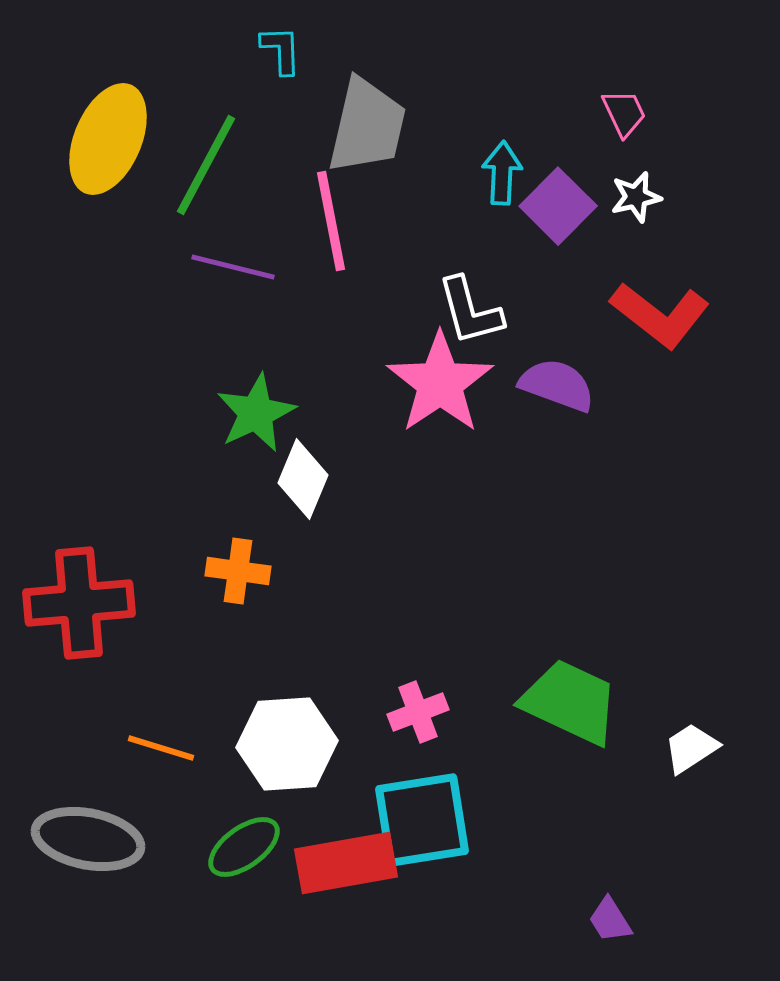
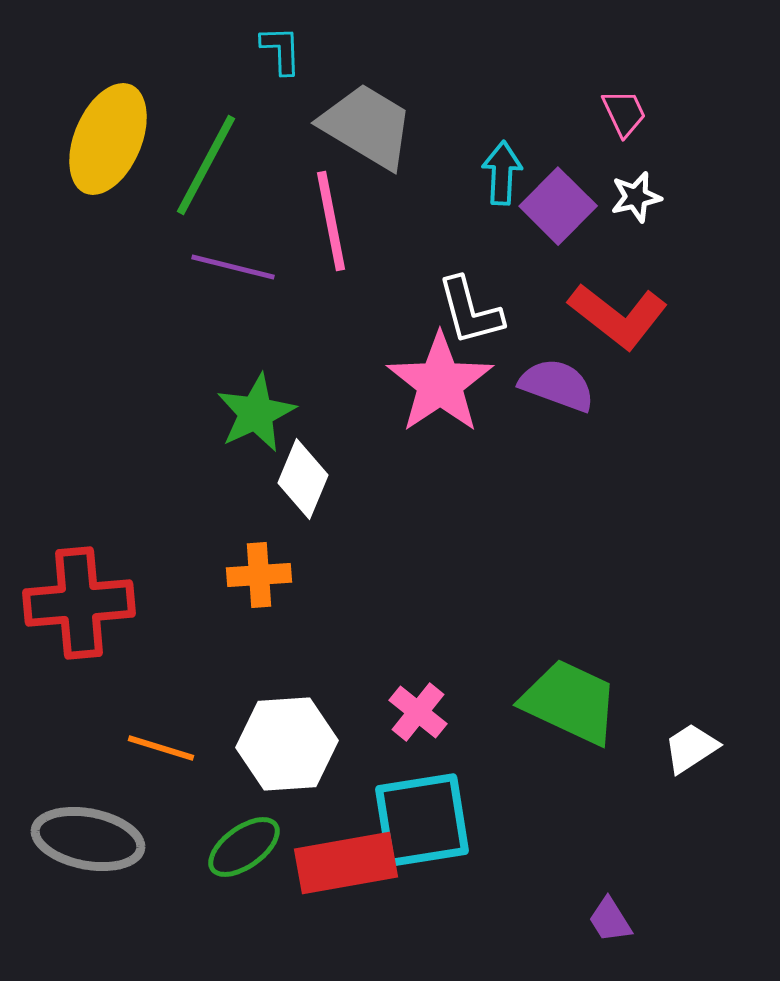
gray trapezoid: rotated 72 degrees counterclockwise
red L-shape: moved 42 px left, 1 px down
orange cross: moved 21 px right, 4 px down; rotated 12 degrees counterclockwise
pink cross: rotated 30 degrees counterclockwise
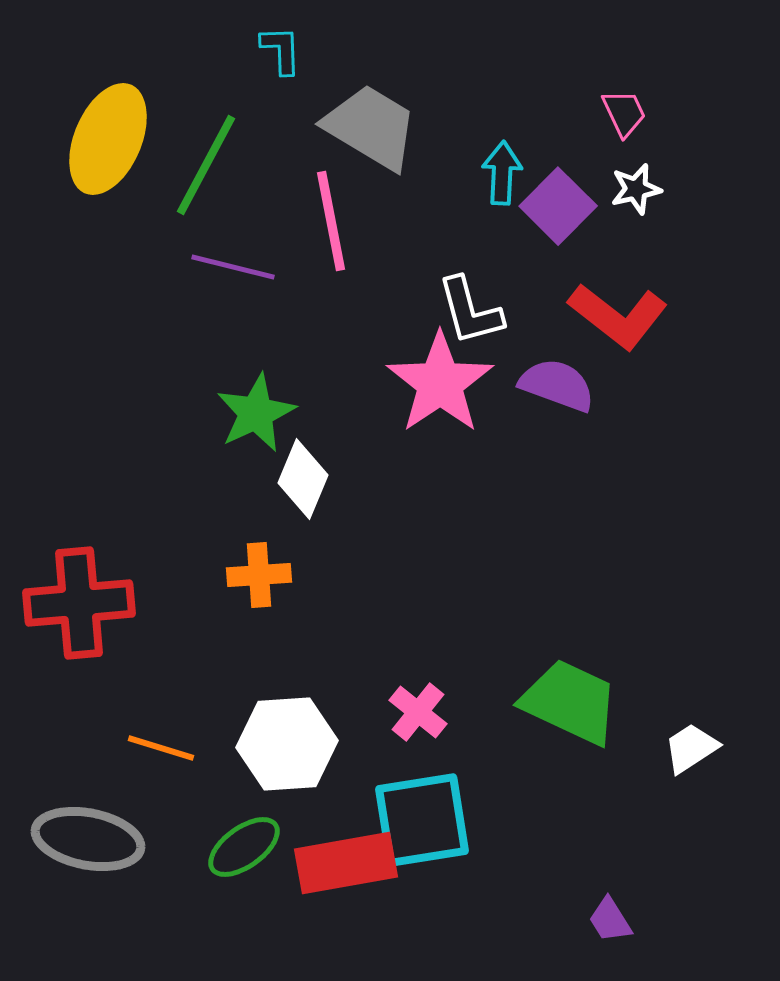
gray trapezoid: moved 4 px right, 1 px down
white star: moved 8 px up
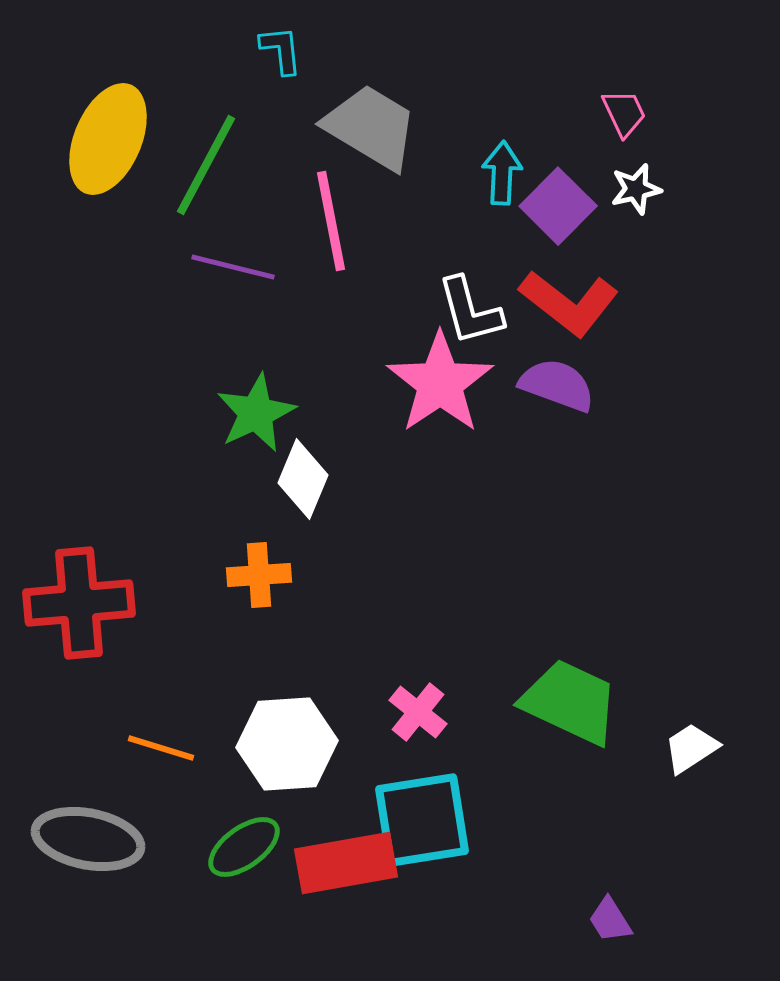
cyan L-shape: rotated 4 degrees counterclockwise
red L-shape: moved 49 px left, 13 px up
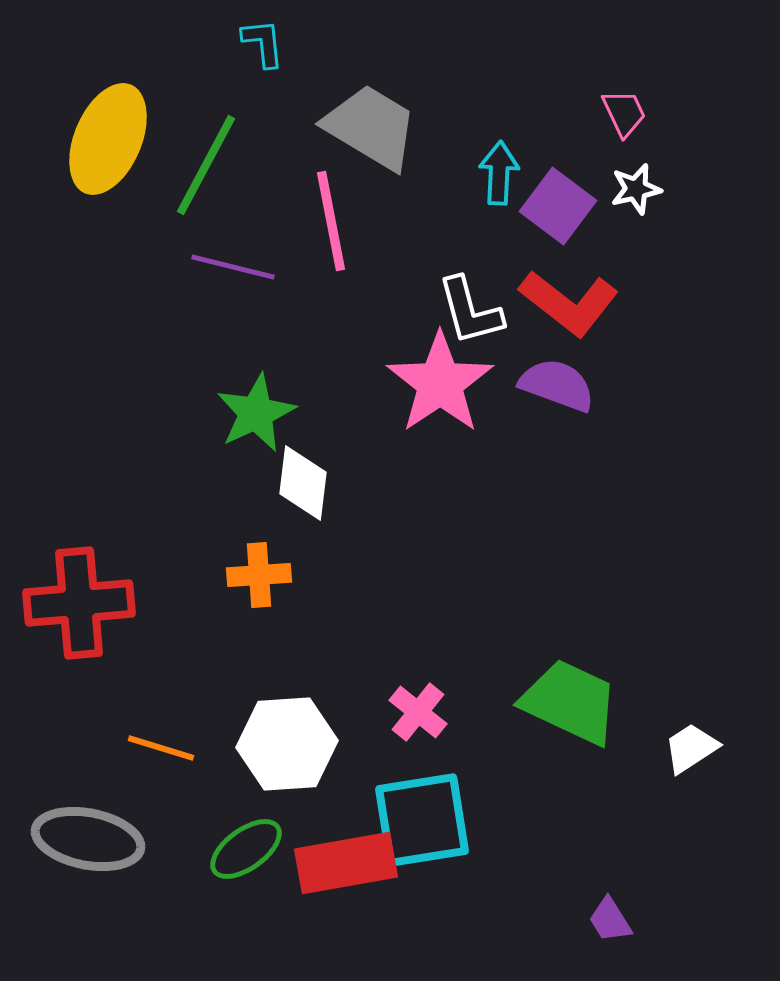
cyan L-shape: moved 18 px left, 7 px up
cyan arrow: moved 3 px left
purple square: rotated 8 degrees counterclockwise
white diamond: moved 4 px down; rotated 16 degrees counterclockwise
green ellipse: moved 2 px right, 2 px down
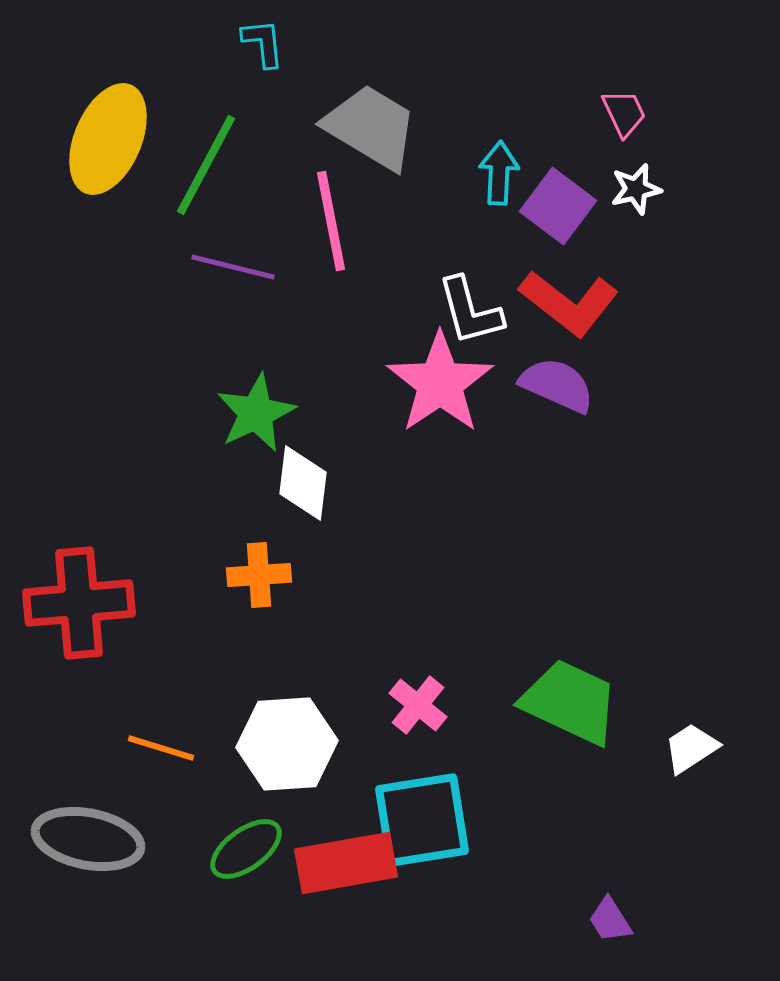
purple semicircle: rotated 4 degrees clockwise
pink cross: moved 7 px up
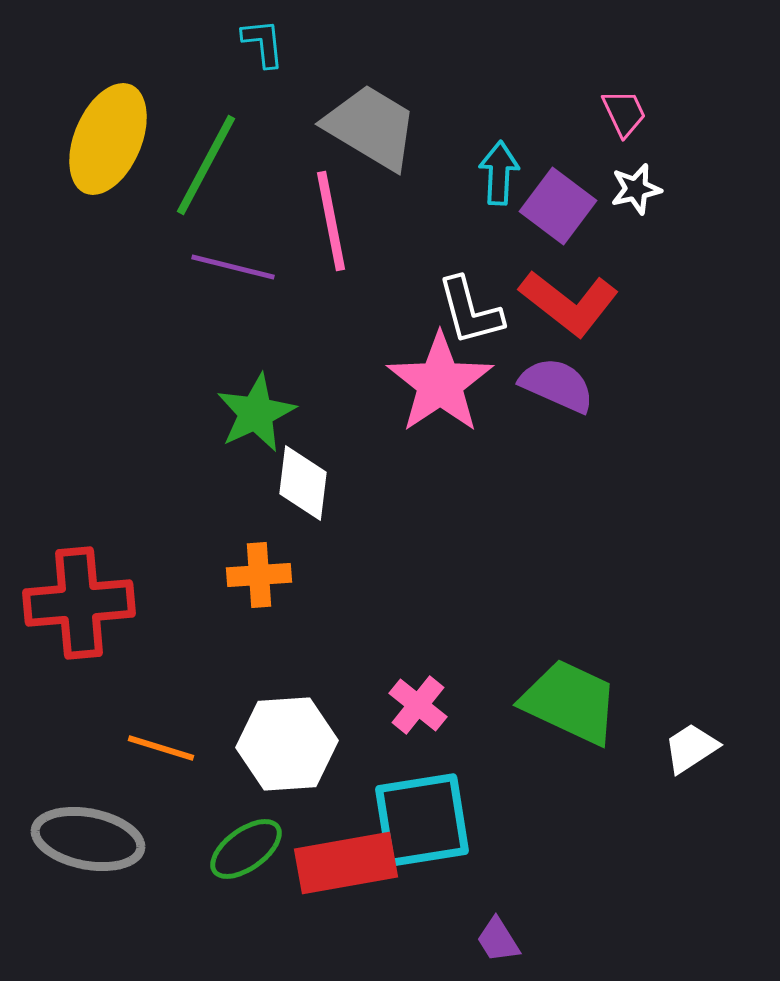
purple trapezoid: moved 112 px left, 20 px down
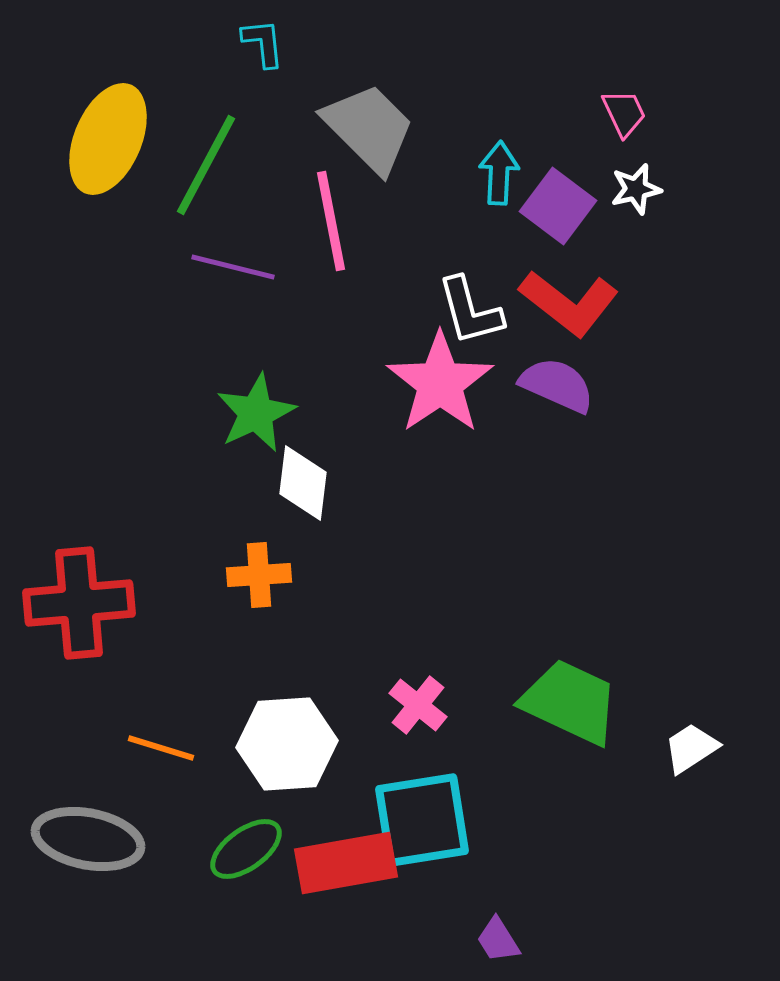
gray trapezoid: moved 2 px left, 1 px down; rotated 14 degrees clockwise
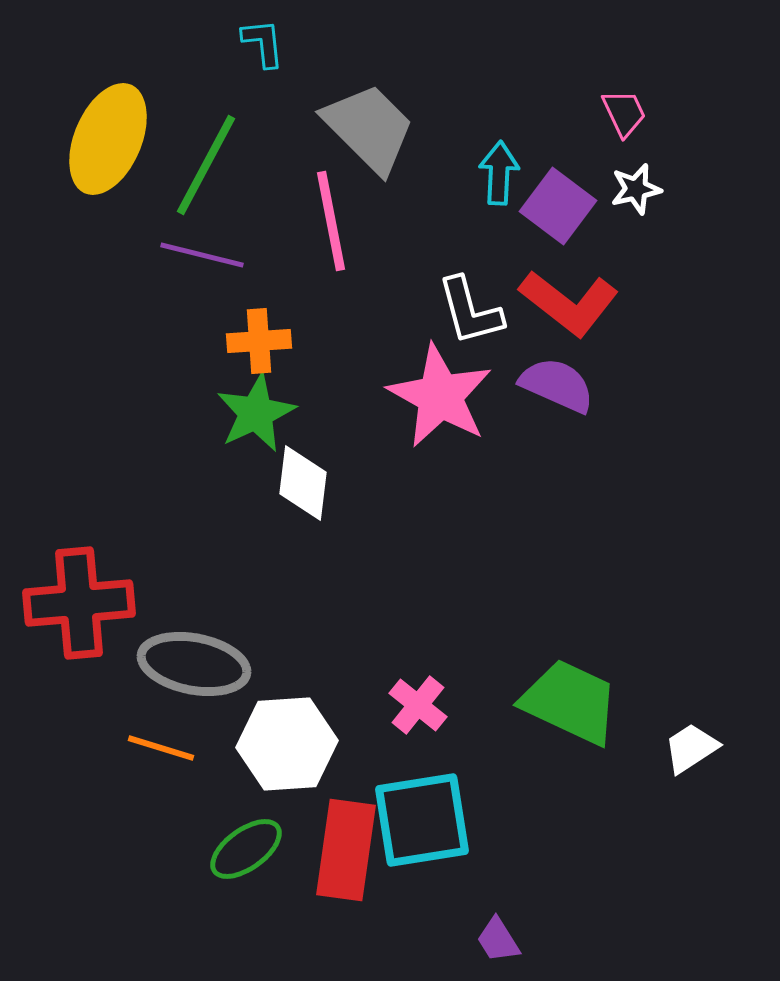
purple line: moved 31 px left, 12 px up
pink star: moved 13 px down; rotated 9 degrees counterclockwise
orange cross: moved 234 px up
gray ellipse: moved 106 px right, 175 px up
red rectangle: moved 13 px up; rotated 72 degrees counterclockwise
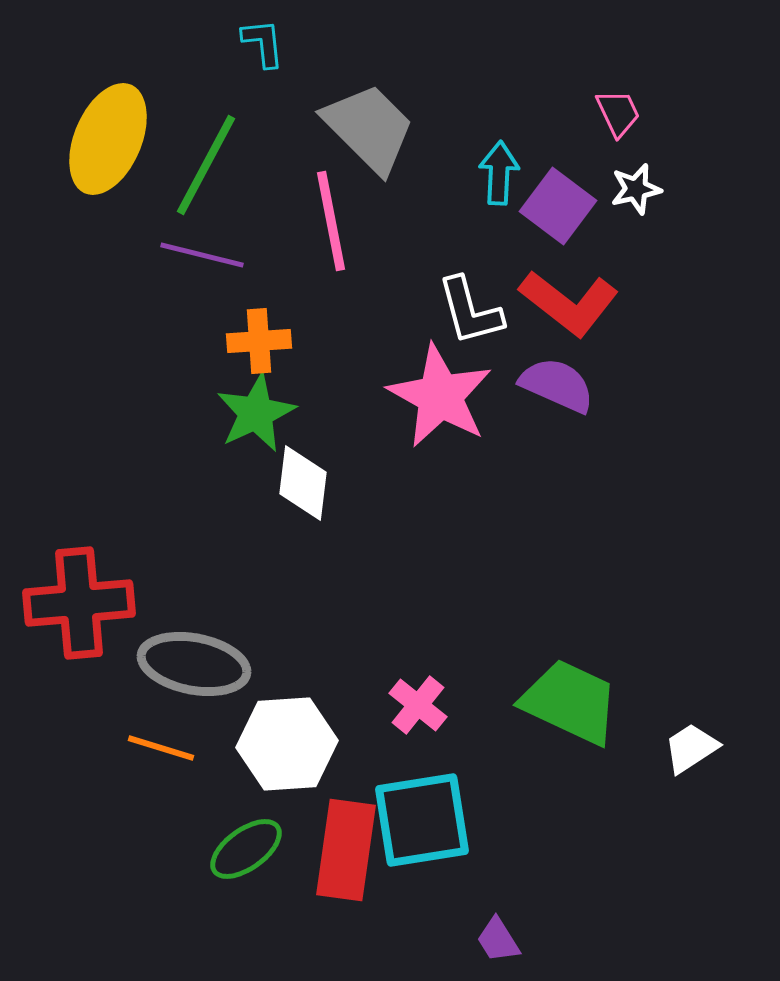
pink trapezoid: moved 6 px left
